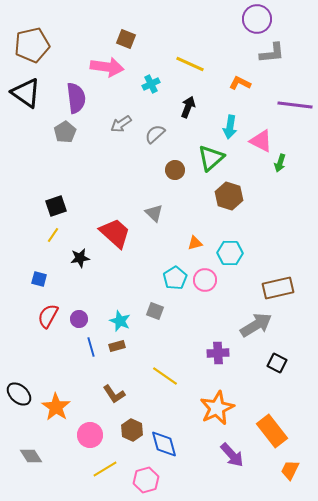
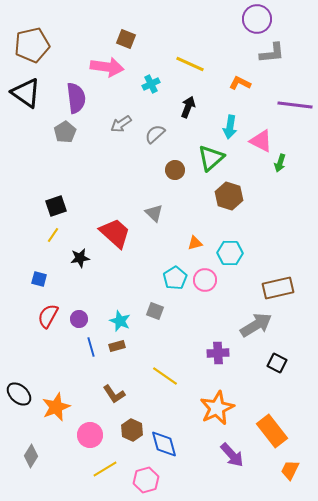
orange star at (56, 407): rotated 16 degrees clockwise
gray diamond at (31, 456): rotated 65 degrees clockwise
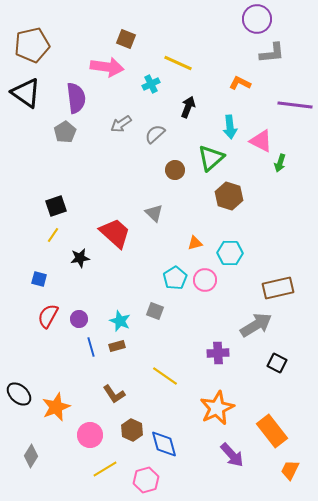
yellow line at (190, 64): moved 12 px left, 1 px up
cyan arrow at (230, 127): rotated 15 degrees counterclockwise
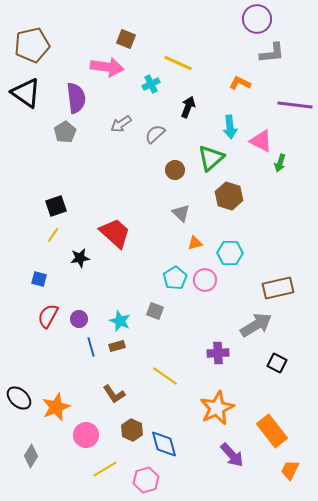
gray triangle at (154, 213): moved 27 px right
black ellipse at (19, 394): moved 4 px down
pink circle at (90, 435): moved 4 px left
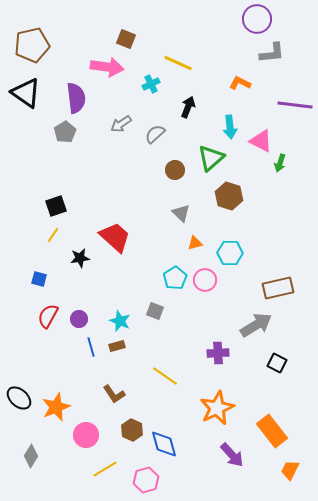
red trapezoid at (115, 233): moved 4 px down
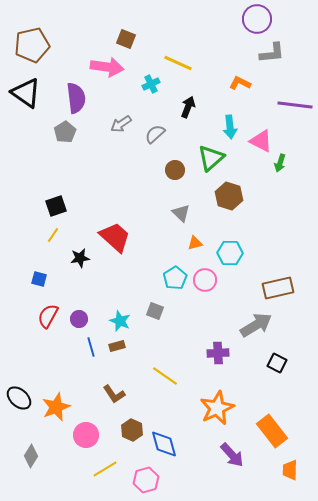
orange trapezoid at (290, 470): rotated 25 degrees counterclockwise
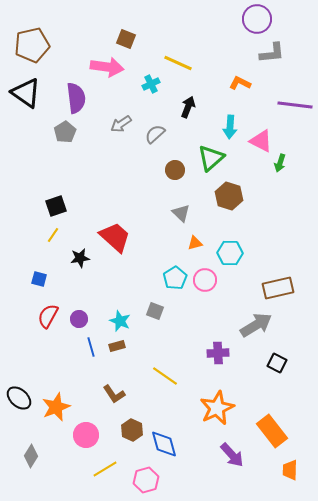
cyan arrow at (230, 127): rotated 10 degrees clockwise
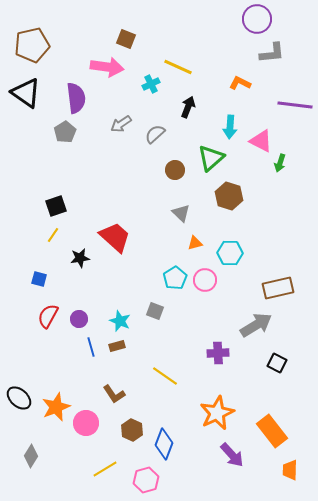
yellow line at (178, 63): moved 4 px down
orange star at (217, 408): moved 5 px down
pink circle at (86, 435): moved 12 px up
blue diamond at (164, 444): rotated 36 degrees clockwise
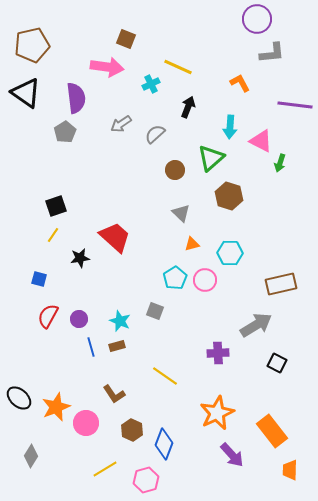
orange L-shape at (240, 83): rotated 35 degrees clockwise
orange triangle at (195, 243): moved 3 px left, 1 px down
brown rectangle at (278, 288): moved 3 px right, 4 px up
